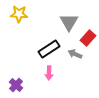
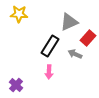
gray triangle: rotated 36 degrees clockwise
black rectangle: moved 1 px right, 3 px up; rotated 25 degrees counterclockwise
pink arrow: moved 1 px up
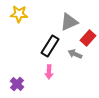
purple cross: moved 1 px right, 1 px up
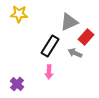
red rectangle: moved 2 px left, 1 px up
gray arrow: moved 1 px up
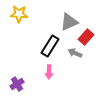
purple cross: rotated 16 degrees clockwise
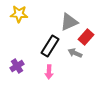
purple cross: moved 18 px up
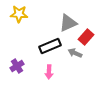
gray triangle: moved 1 px left, 1 px down
black rectangle: rotated 35 degrees clockwise
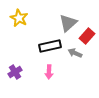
yellow star: moved 4 px down; rotated 24 degrees clockwise
gray triangle: rotated 18 degrees counterclockwise
red rectangle: moved 1 px right, 1 px up
black rectangle: rotated 10 degrees clockwise
purple cross: moved 2 px left, 6 px down
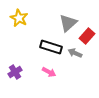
black rectangle: moved 1 px right, 1 px down; rotated 30 degrees clockwise
pink arrow: rotated 64 degrees counterclockwise
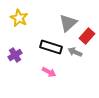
gray arrow: moved 1 px up
purple cross: moved 17 px up
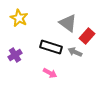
gray triangle: rotated 42 degrees counterclockwise
pink arrow: moved 1 px right, 1 px down
